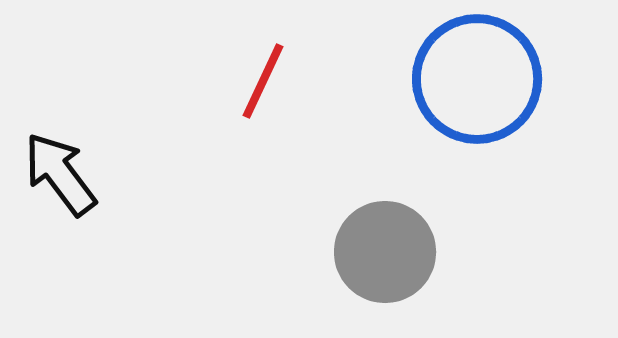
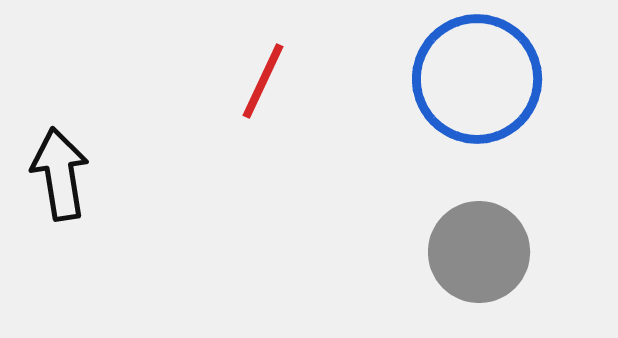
black arrow: rotated 28 degrees clockwise
gray circle: moved 94 px right
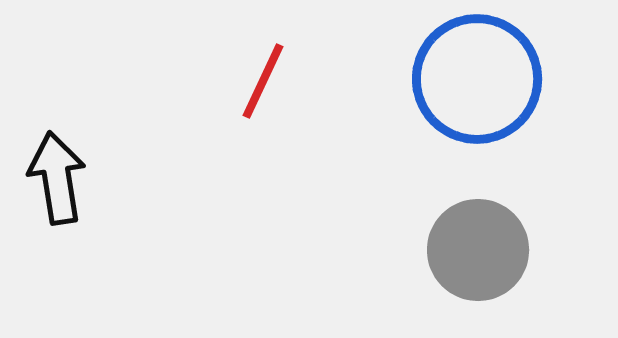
black arrow: moved 3 px left, 4 px down
gray circle: moved 1 px left, 2 px up
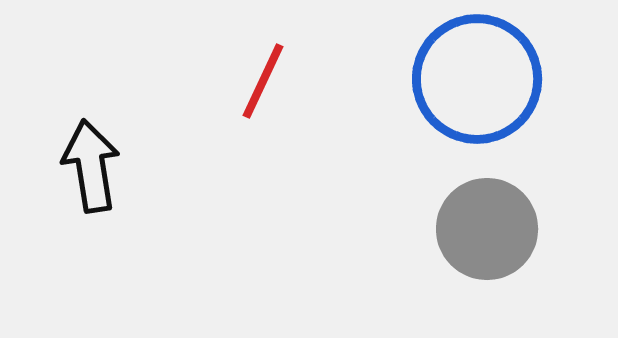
black arrow: moved 34 px right, 12 px up
gray circle: moved 9 px right, 21 px up
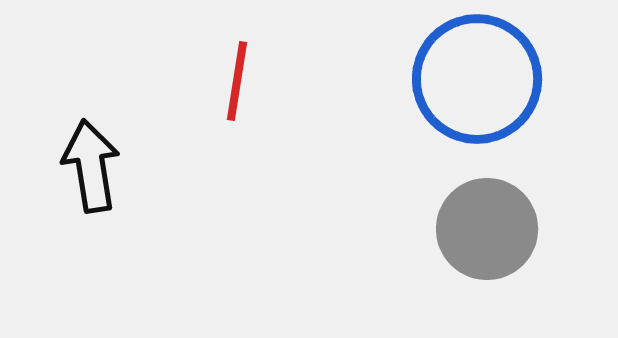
red line: moved 26 px left; rotated 16 degrees counterclockwise
